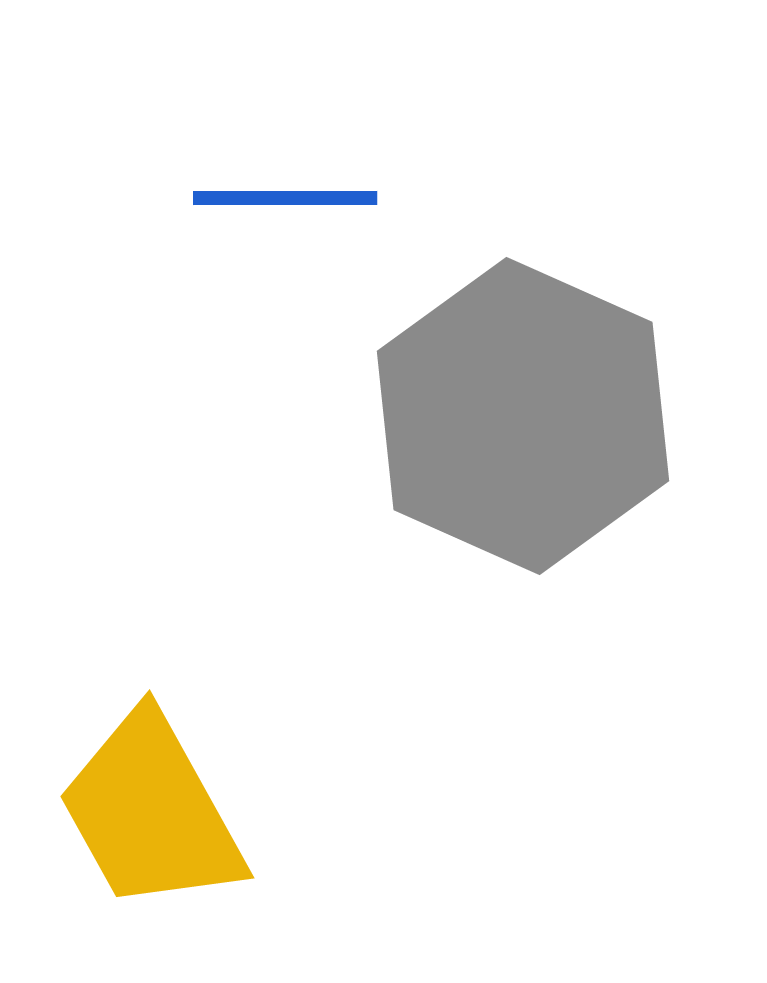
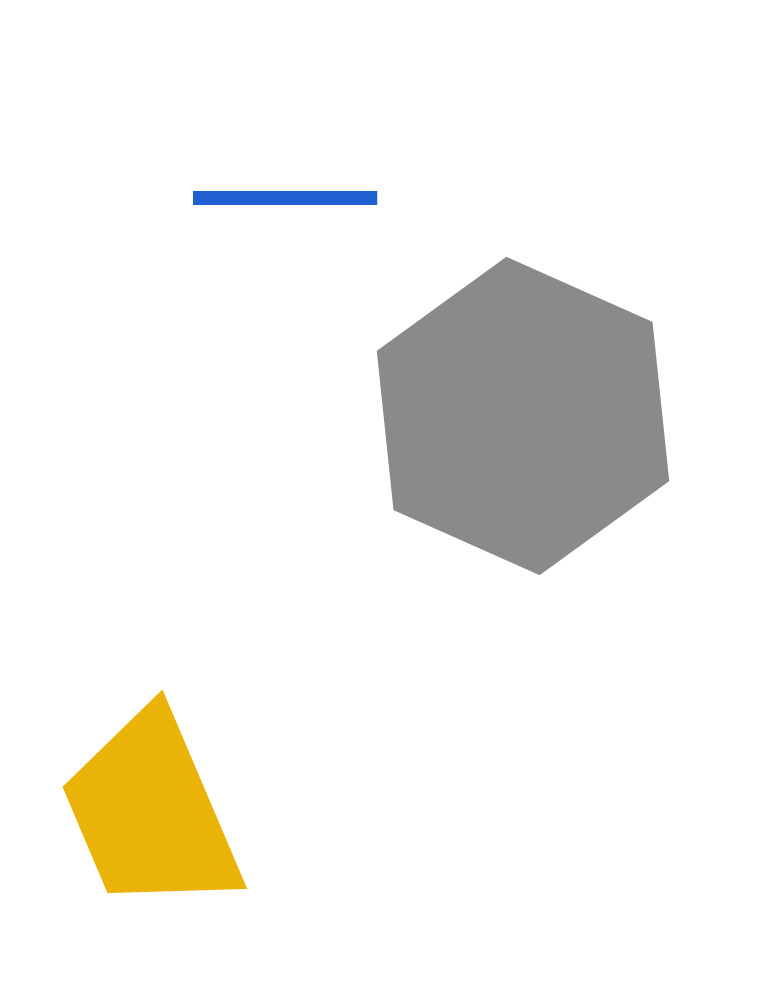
yellow trapezoid: rotated 6 degrees clockwise
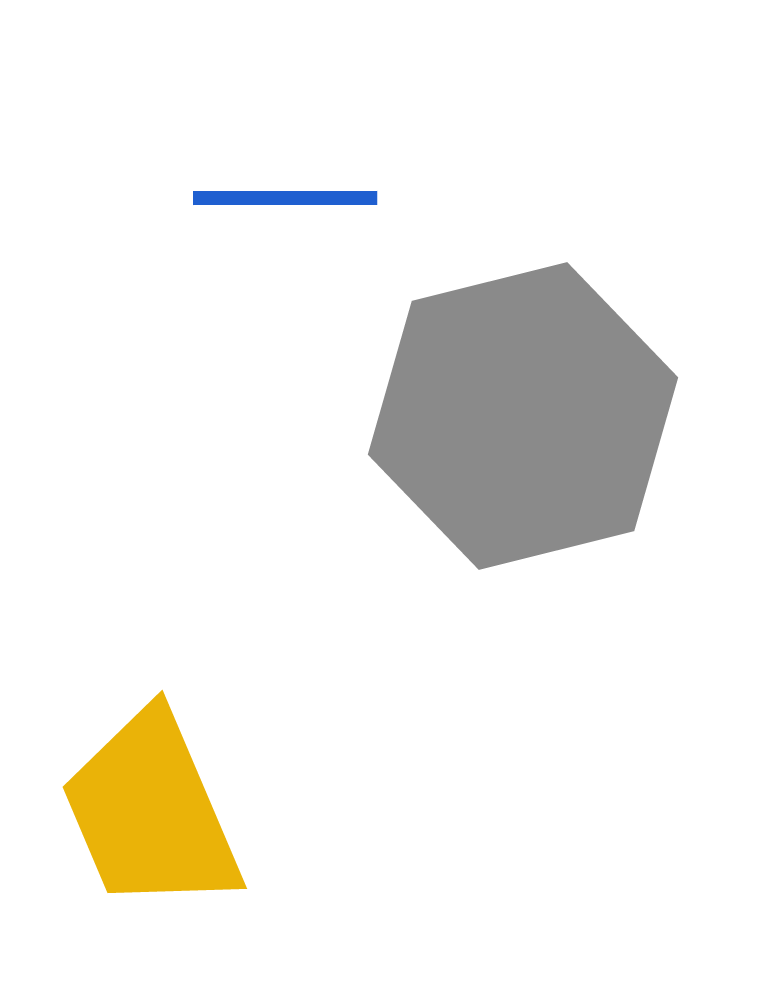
gray hexagon: rotated 22 degrees clockwise
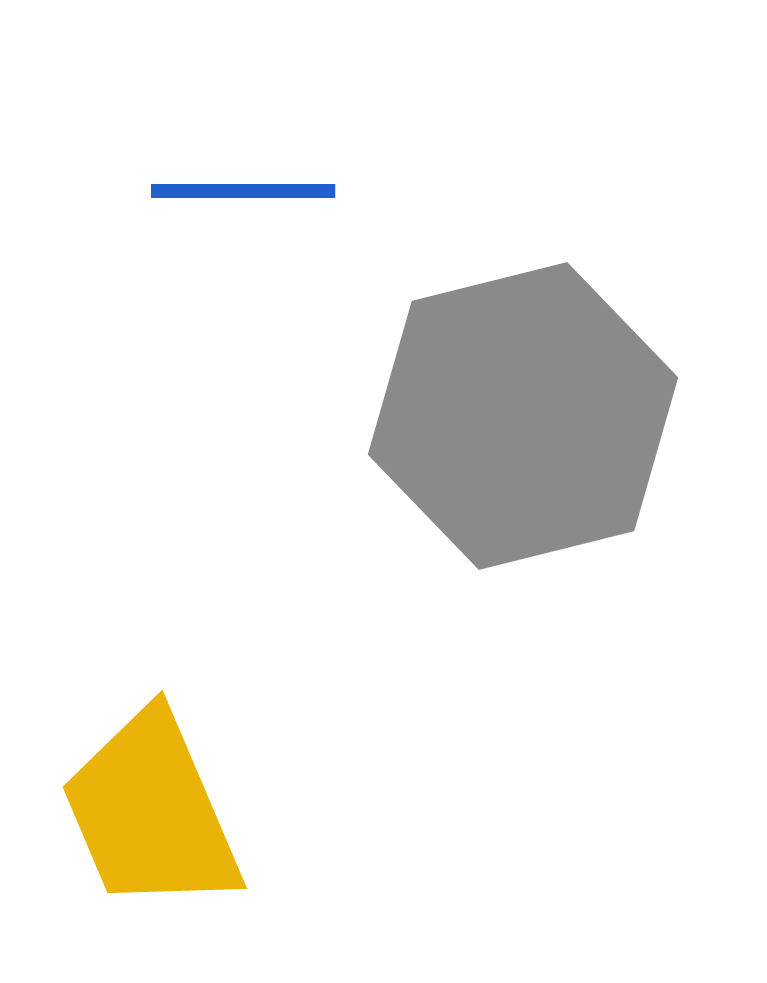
blue line: moved 42 px left, 7 px up
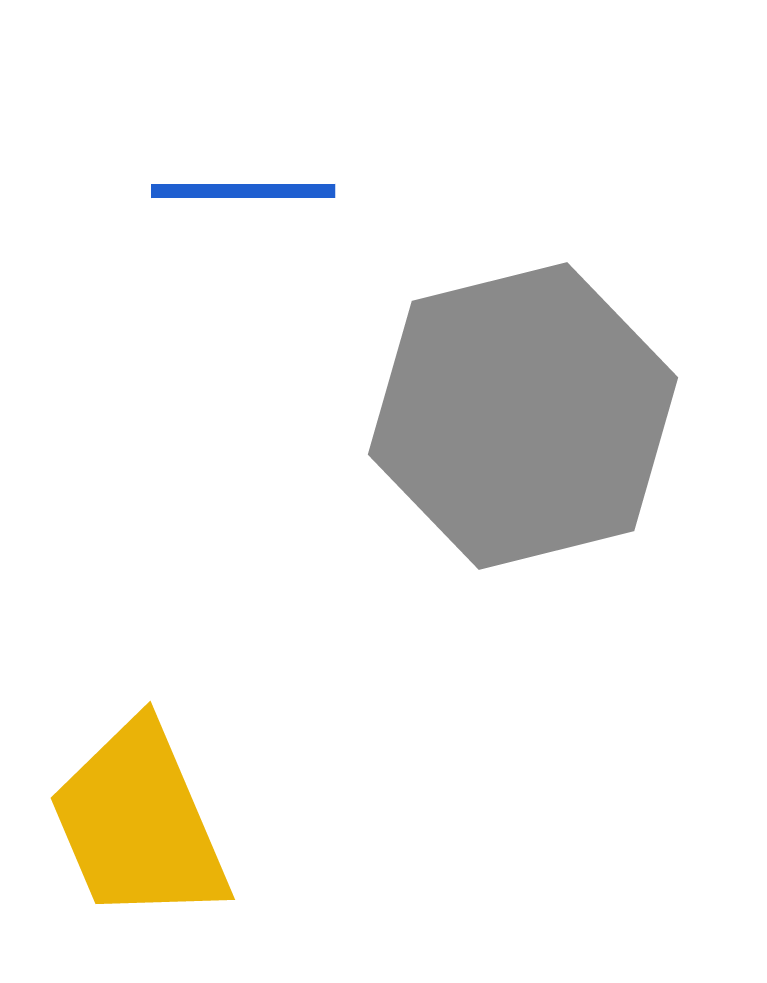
yellow trapezoid: moved 12 px left, 11 px down
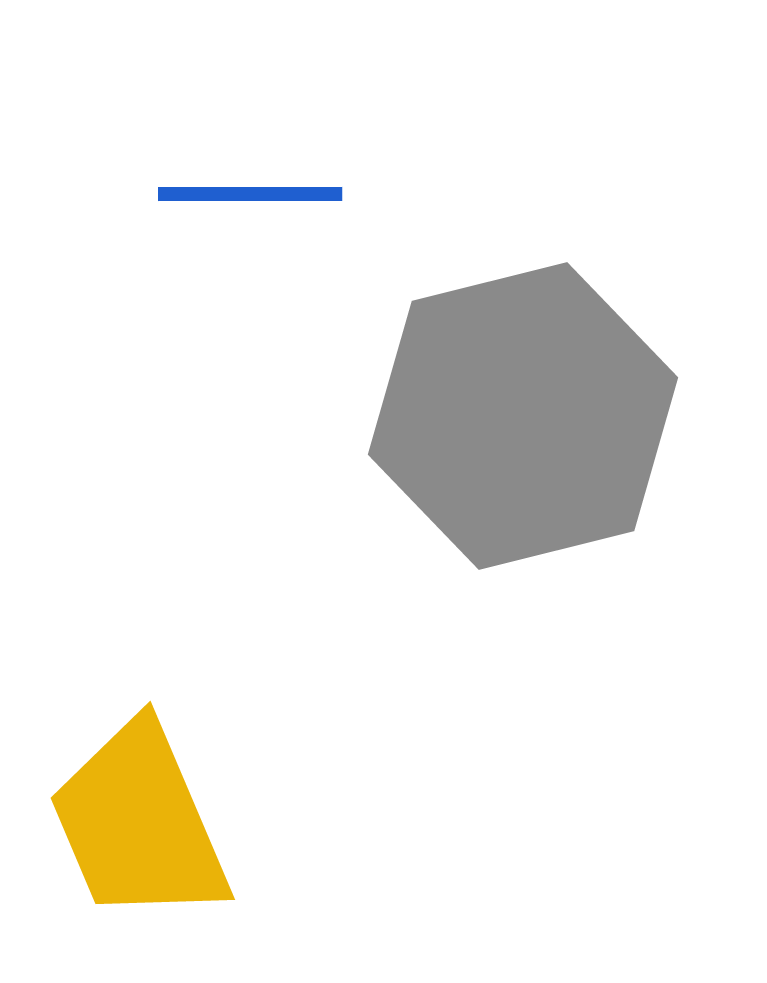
blue line: moved 7 px right, 3 px down
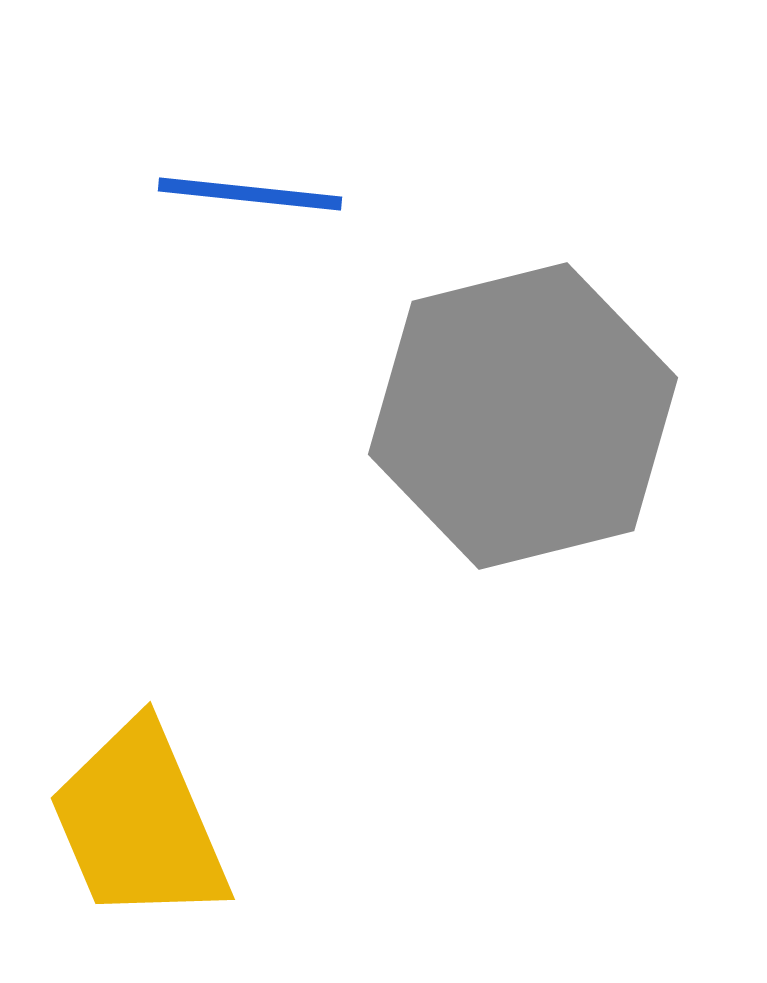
blue line: rotated 6 degrees clockwise
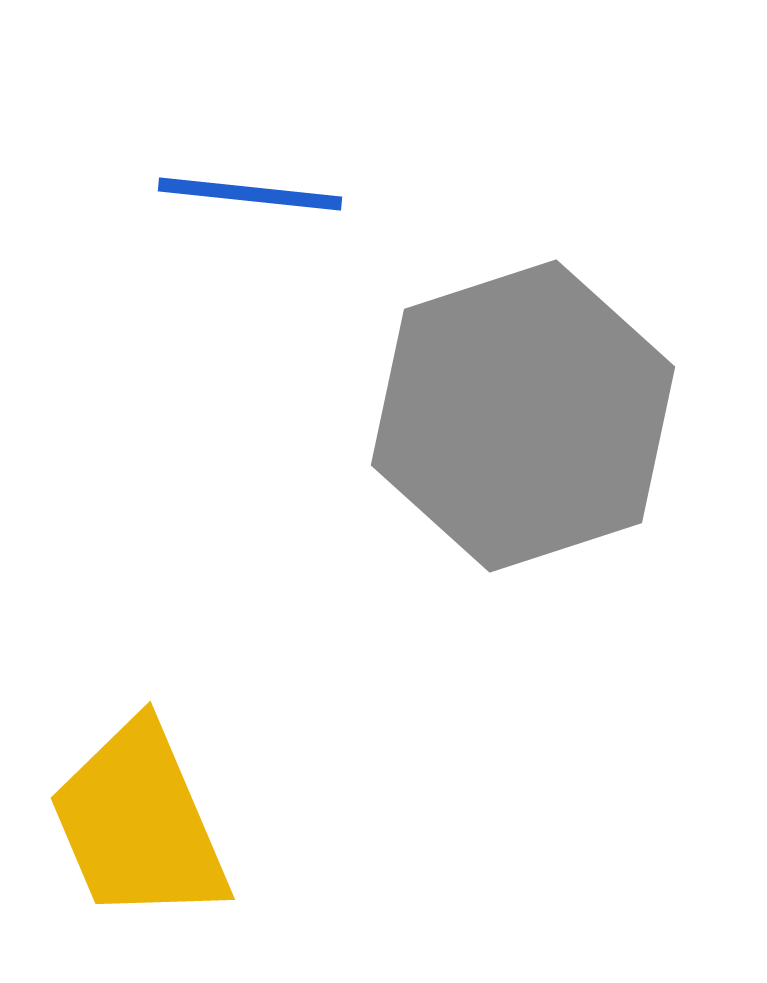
gray hexagon: rotated 4 degrees counterclockwise
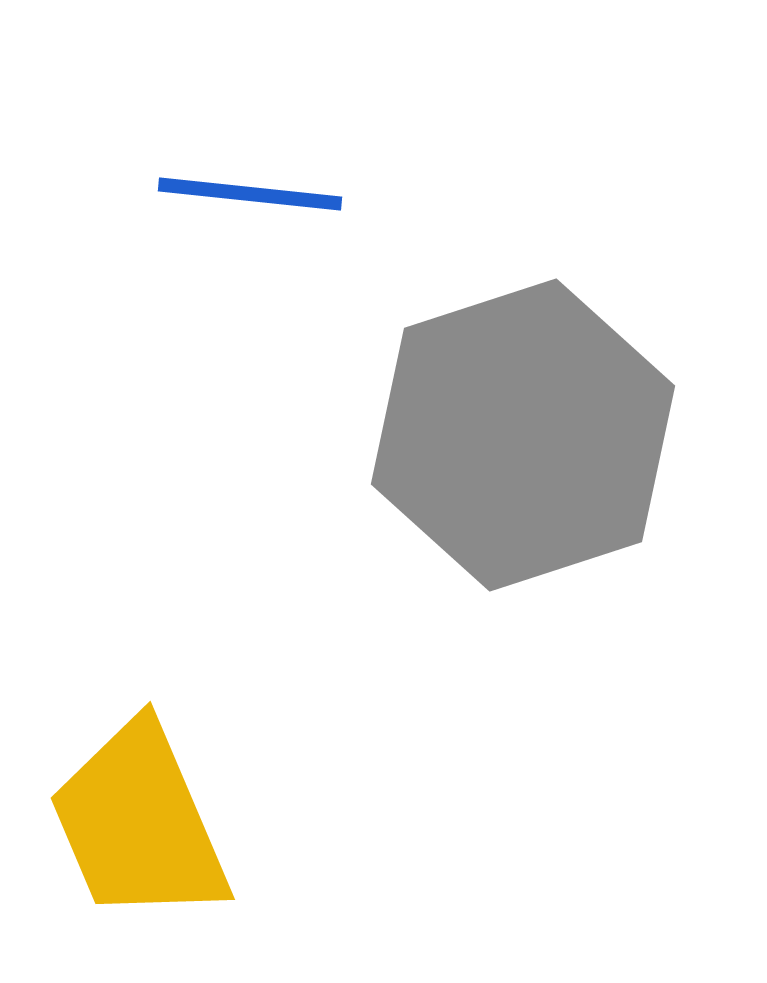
gray hexagon: moved 19 px down
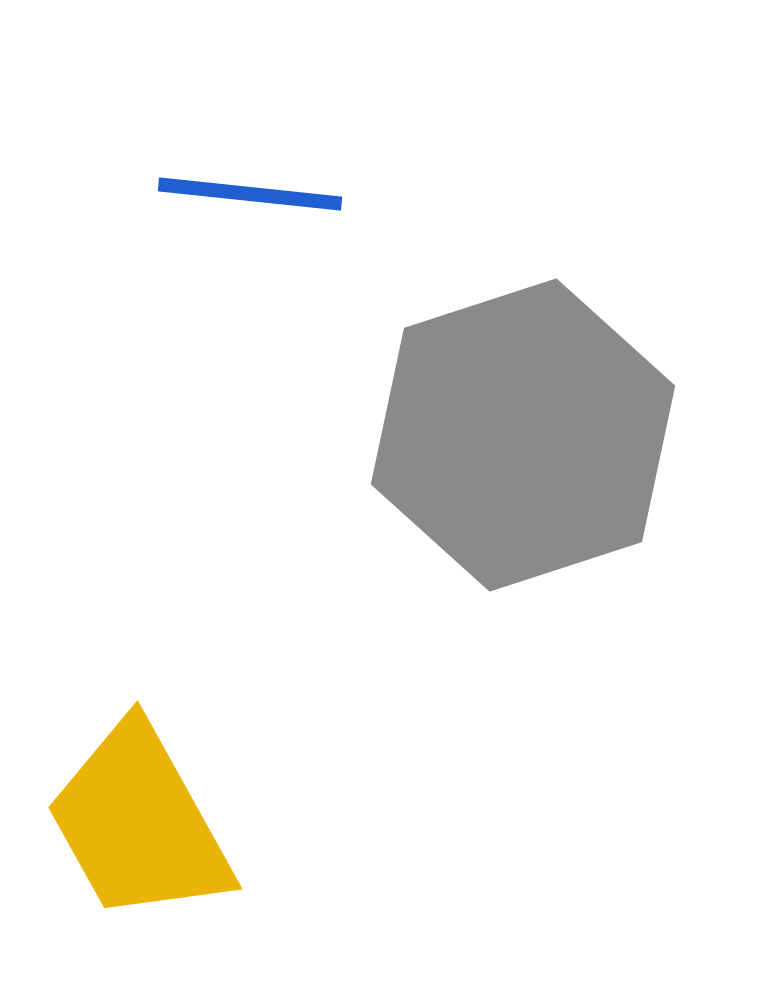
yellow trapezoid: rotated 6 degrees counterclockwise
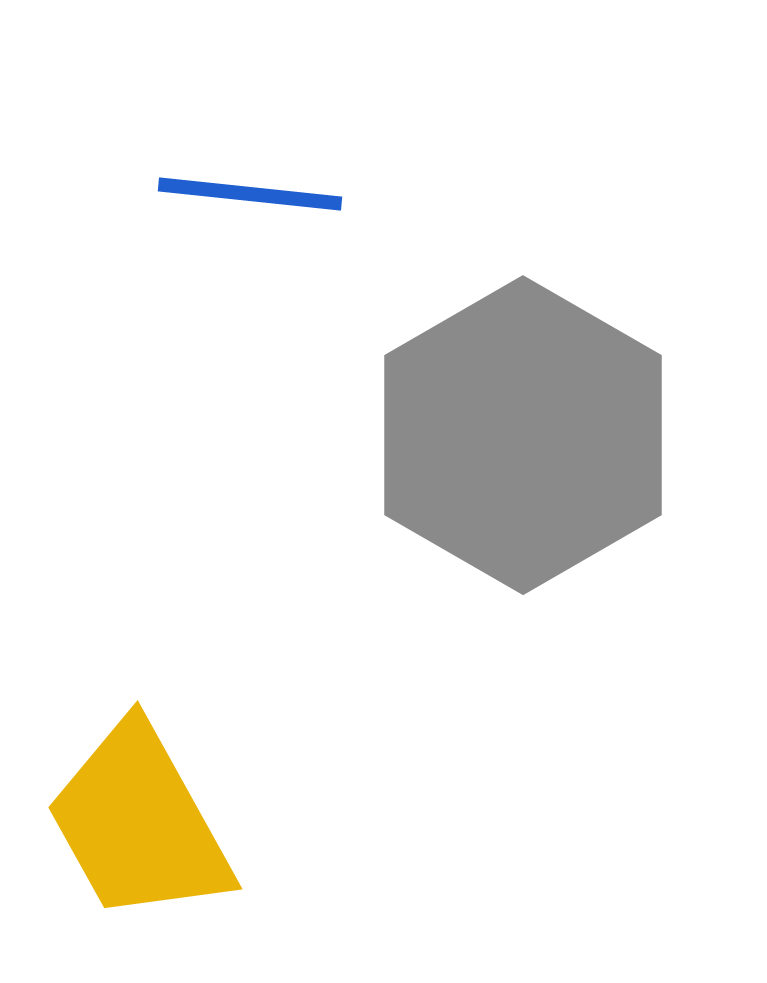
gray hexagon: rotated 12 degrees counterclockwise
